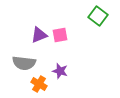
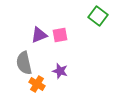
gray semicircle: rotated 70 degrees clockwise
orange cross: moved 2 px left
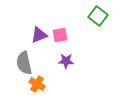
purple star: moved 6 px right, 10 px up; rotated 14 degrees counterclockwise
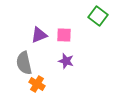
pink square: moved 4 px right; rotated 14 degrees clockwise
purple star: rotated 14 degrees clockwise
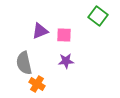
purple triangle: moved 1 px right, 4 px up
purple star: rotated 21 degrees counterclockwise
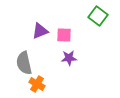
purple star: moved 3 px right, 3 px up
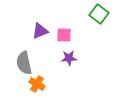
green square: moved 1 px right, 2 px up
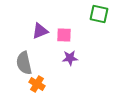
green square: rotated 24 degrees counterclockwise
purple star: moved 1 px right
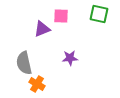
purple triangle: moved 2 px right, 2 px up
pink square: moved 3 px left, 19 px up
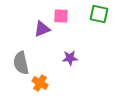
gray semicircle: moved 3 px left
orange cross: moved 3 px right, 1 px up
